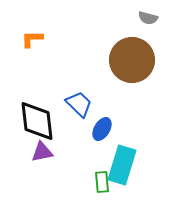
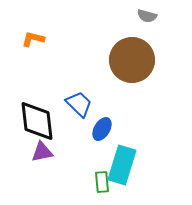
gray semicircle: moved 1 px left, 2 px up
orange L-shape: moved 1 px right; rotated 15 degrees clockwise
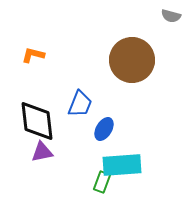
gray semicircle: moved 24 px right
orange L-shape: moved 16 px down
blue trapezoid: moved 1 px right; rotated 68 degrees clockwise
blue ellipse: moved 2 px right
cyan rectangle: rotated 69 degrees clockwise
green rectangle: rotated 25 degrees clockwise
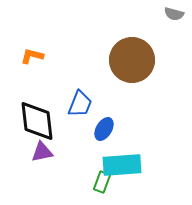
gray semicircle: moved 3 px right, 2 px up
orange L-shape: moved 1 px left, 1 px down
